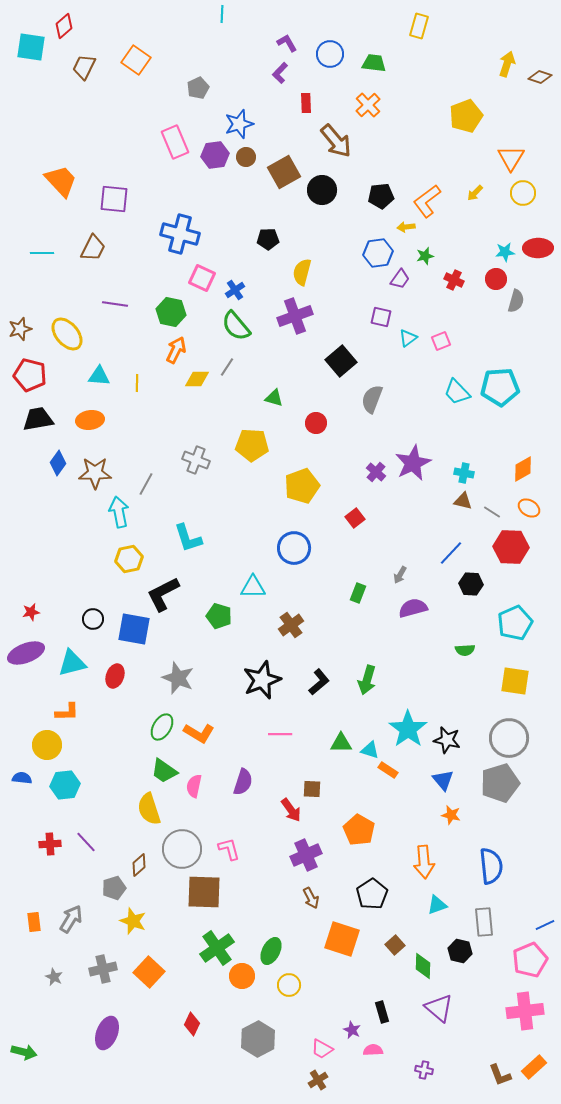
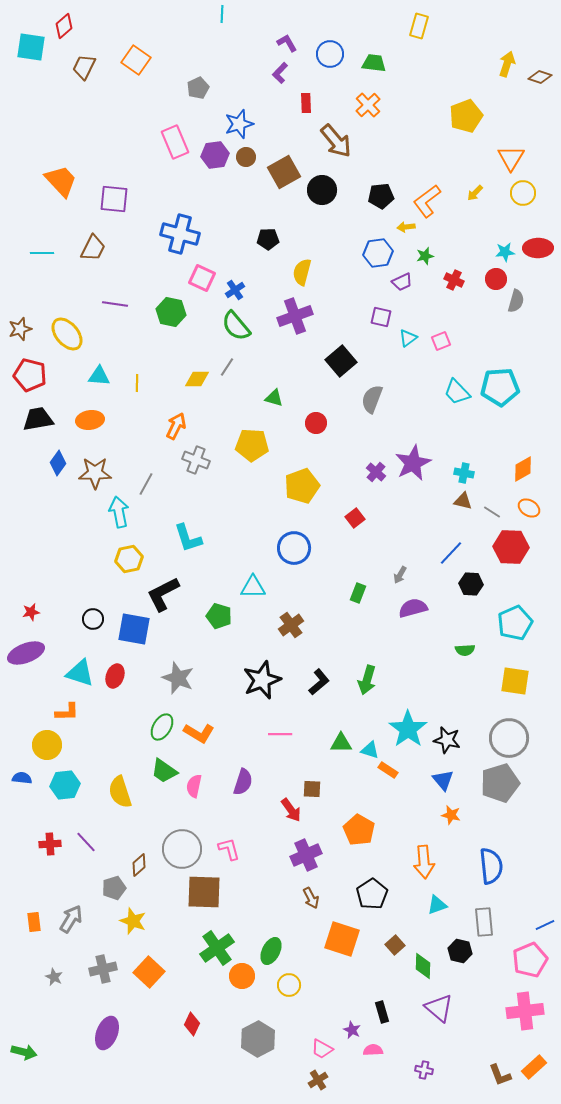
purple trapezoid at (400, 279): moved 2 px right, 3 px down; rotated 30 degrees clockwise
orange arrow at (176, 350): moved 76 px down
cyan triangle at (72, 663): moved 8 px right, 10 px down; rotated 32 degrees clockwise
yellow semicircle at (149, 809): moved 29 px left, 17 px up
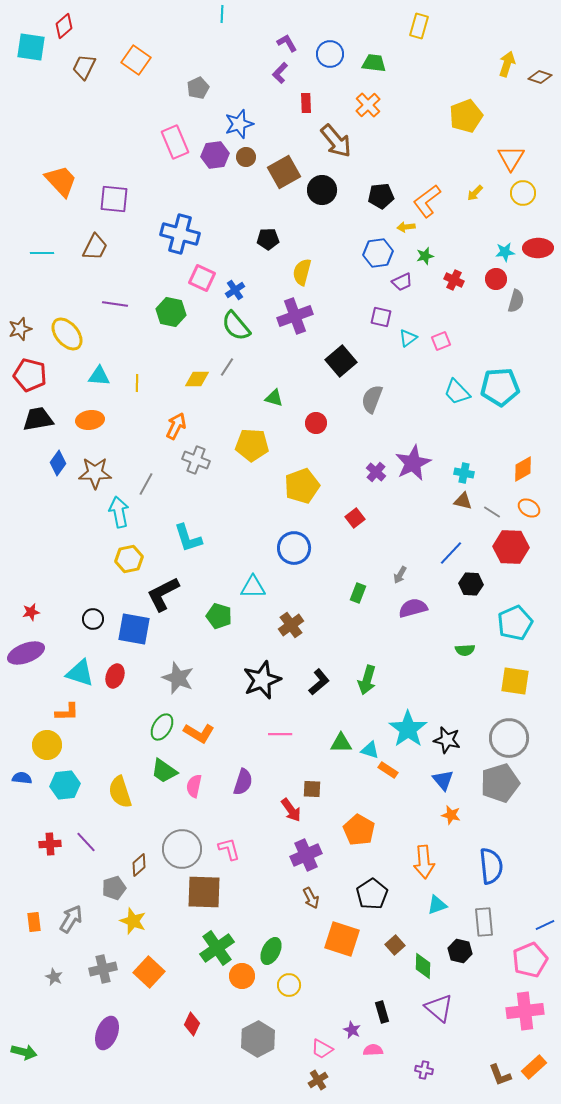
brown trapezoid at (93, 248): moved 2 px right, 1 px up
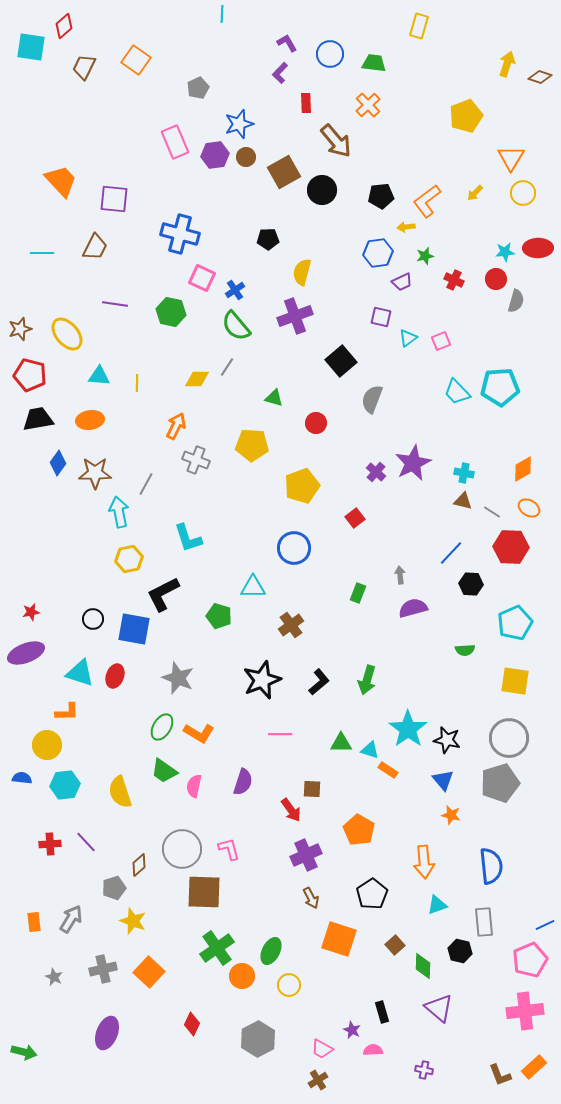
gray arrow at (400, 575): rotated 144 degrees clockwise
orange square at (342, 939): moved 3 px left
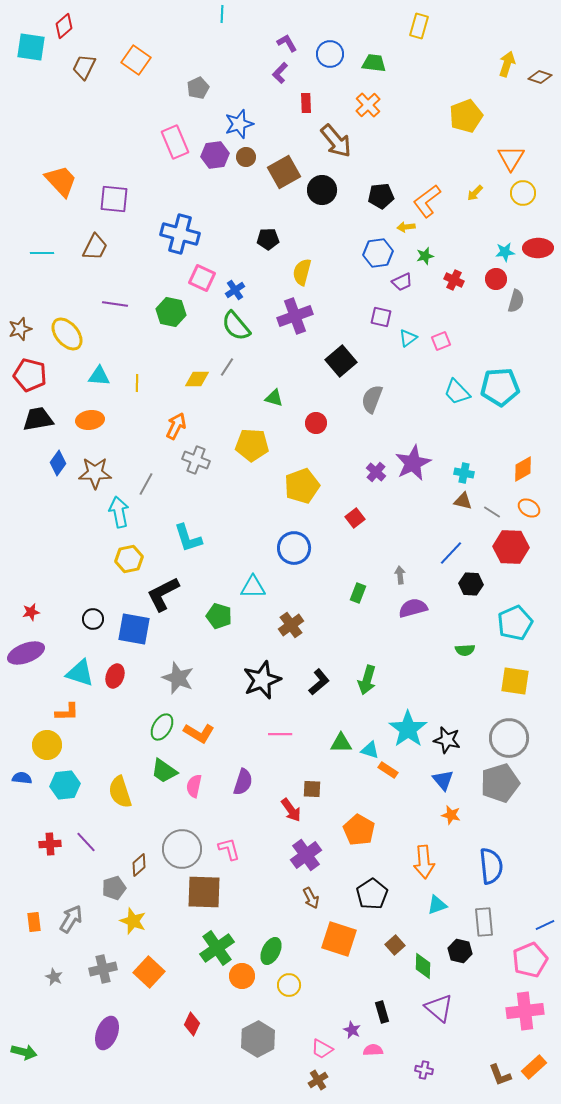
purple cross at (306, 855): rotated 12 degrees counterclockwise
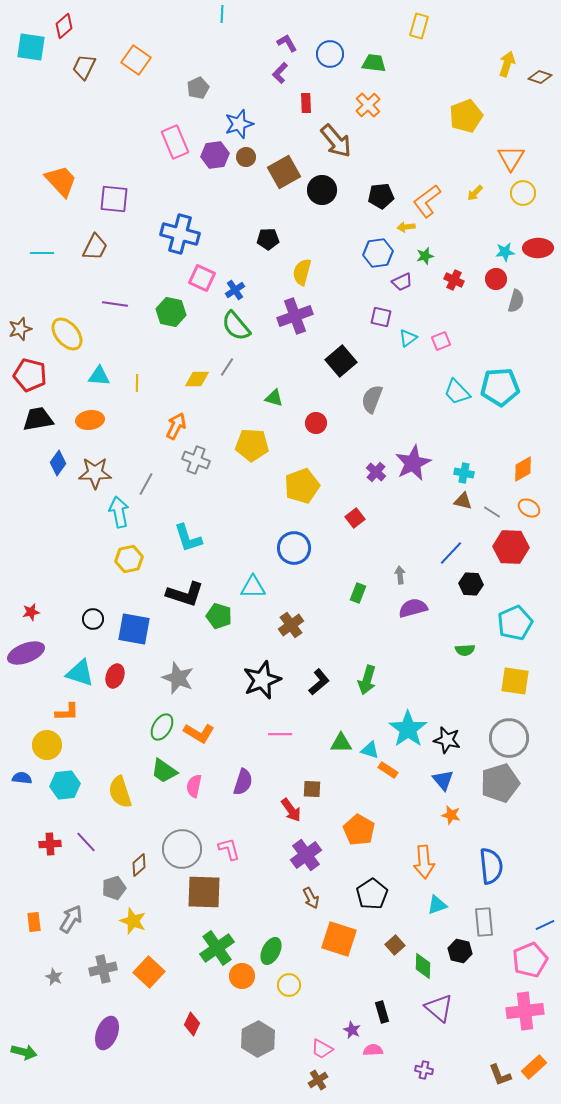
black L-shape at (163, 594): moved 22 px right; rotated 135 degrees counterclockwise
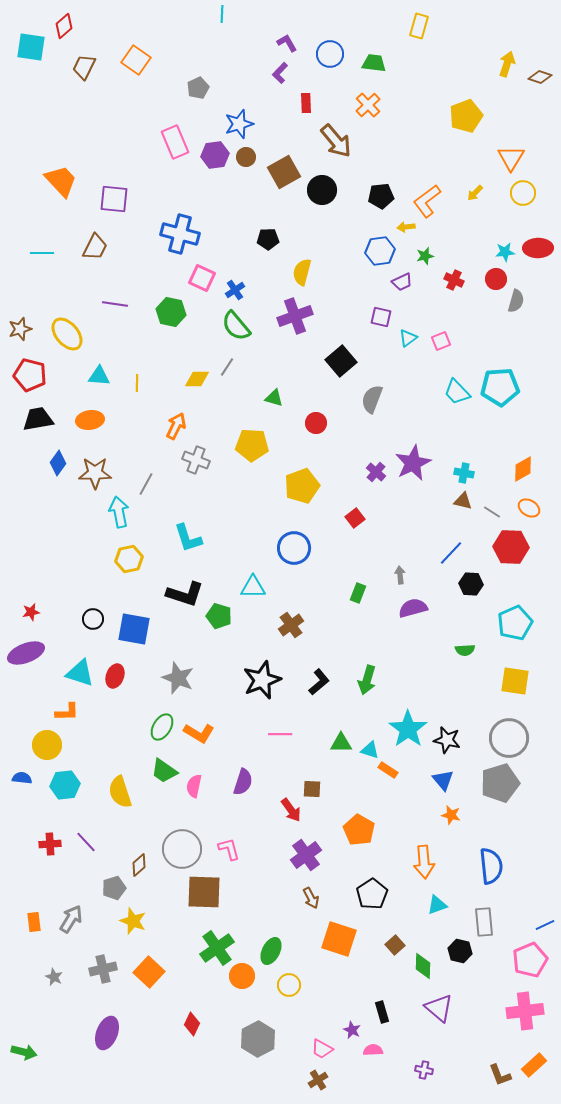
blue hexagon at (378, 253): moved 2 px right, 2 px up
orange rectangle at (534, 1067): moved 2 px up
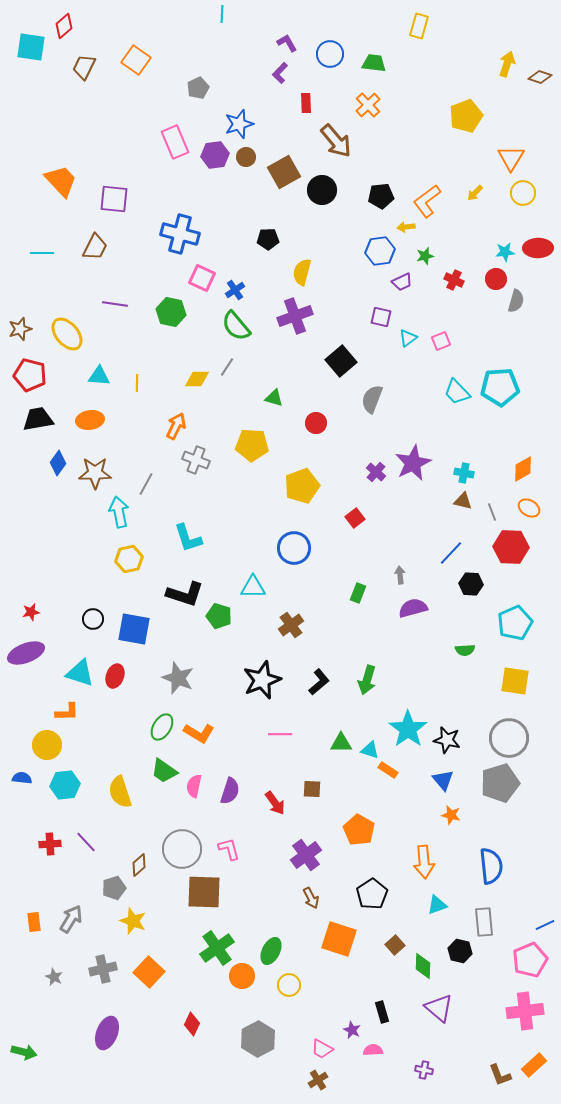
gray line at (492, 512): rotated 36 degrees clockwise
purple semicircle at (243, 782): moved 13 px left, 9 px down
red arrow at (291, 810): moved 16 px left, 7 px up
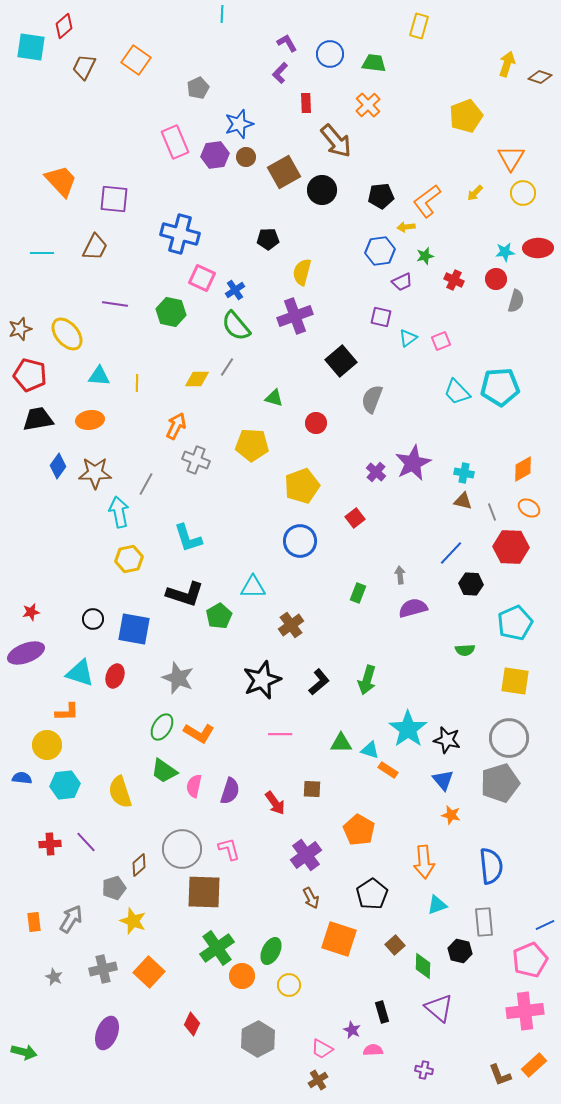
blue diamond at (58, 463): moved 3 px down
blue circle at (294, 548): moved 6 px right, 7 px up
green pentagon at (219, 616): rotated 25 degrees clockwise
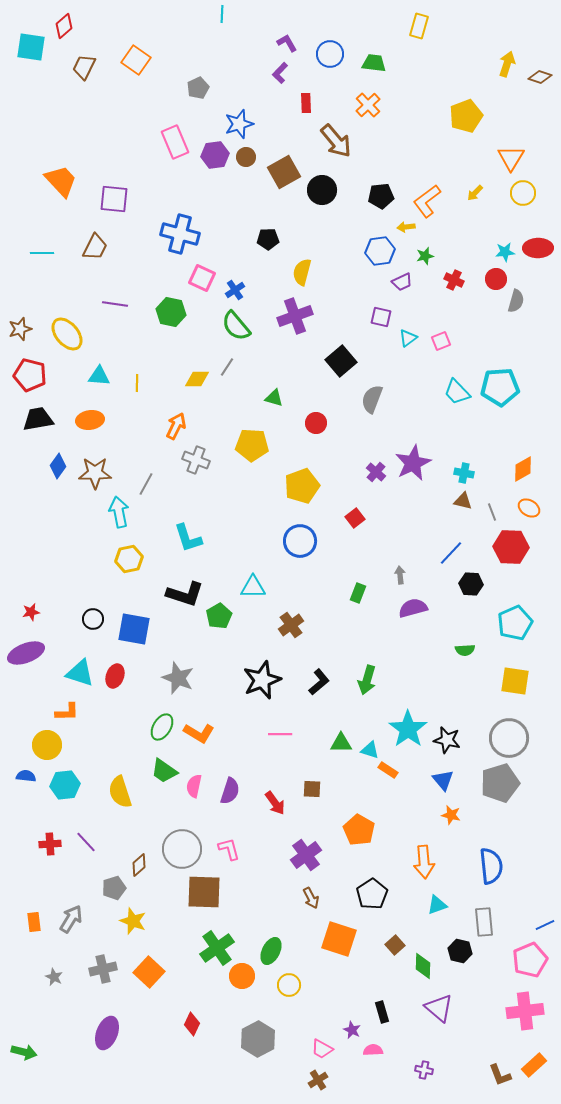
blue semicircle at (22, 778): moved 4 px right, 2 px up
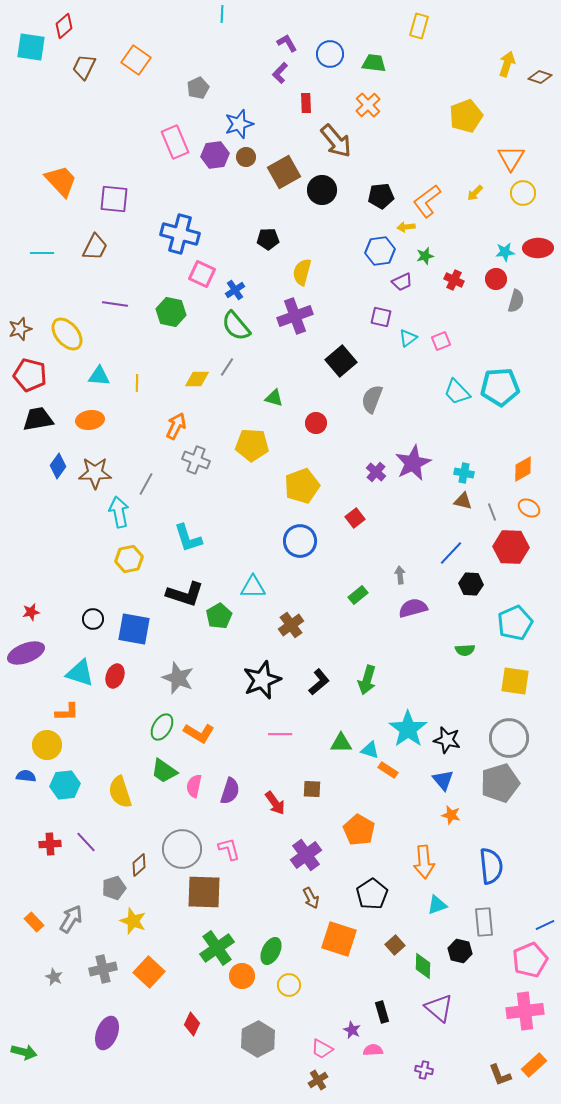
pink square at (202, 278): moved 4 px up
green rectangle at (358, 593): moved 2 px down; rotated 30 degrees clockwise
orange rectangle at (34, 922): rotated 36 degrees counterclockwise
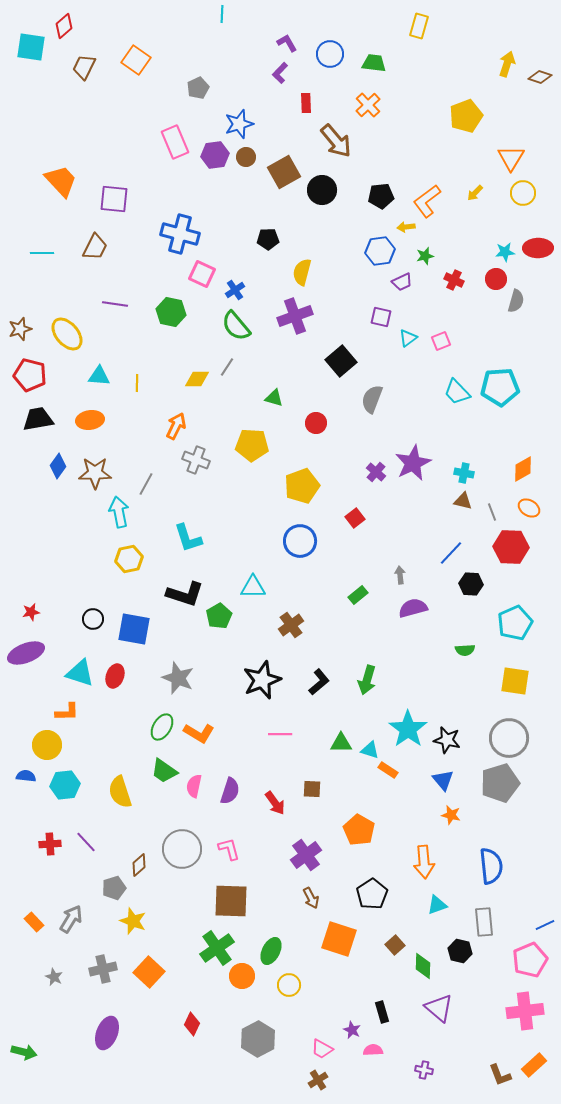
brown square at (204, 892): moved 27 px right, 9 px down
